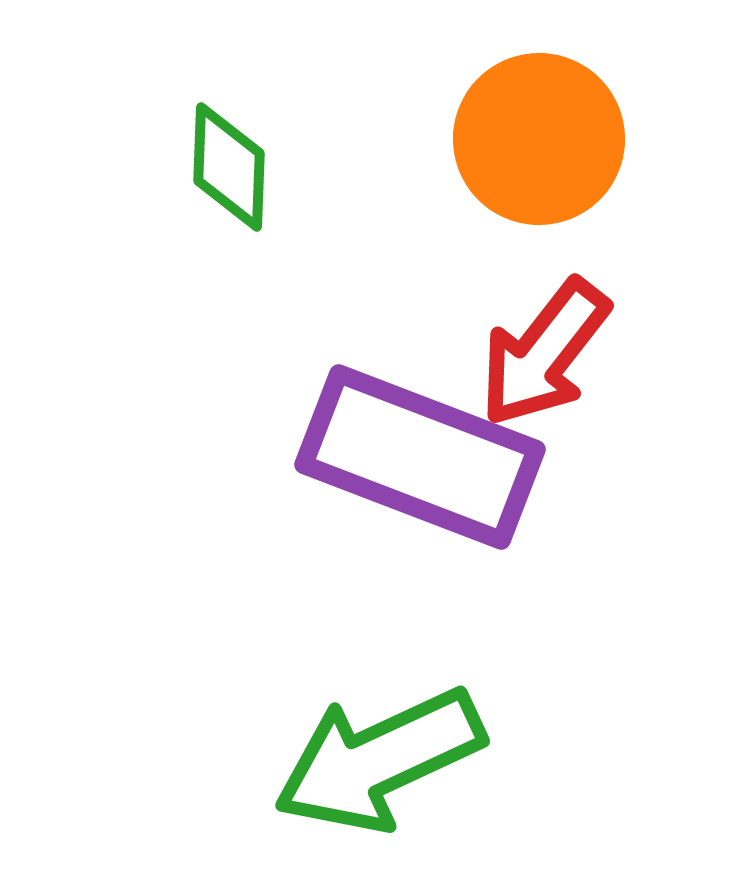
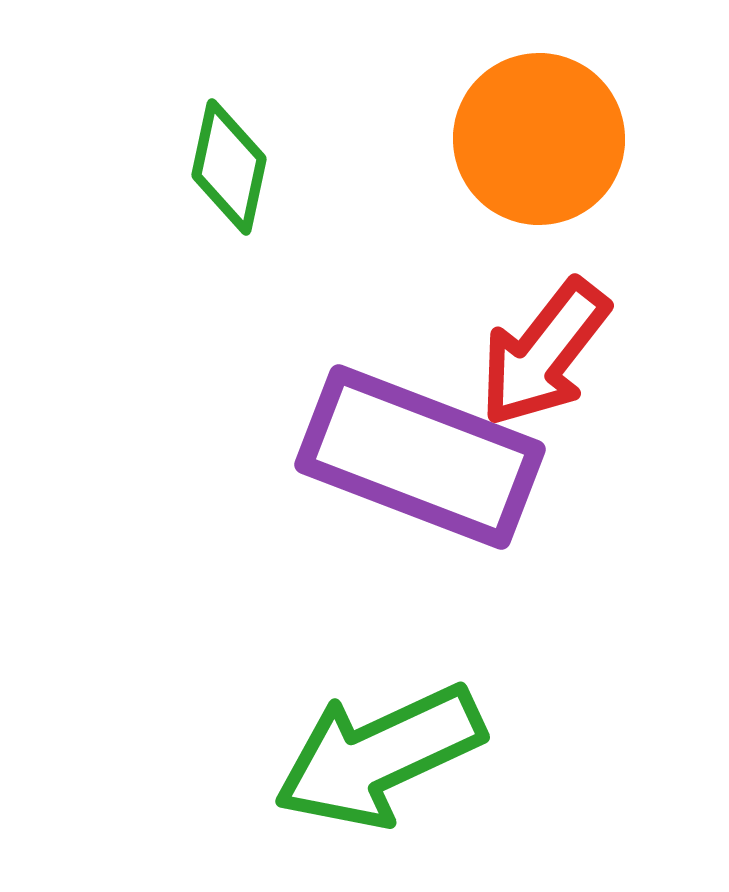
green diamond: rotated 10 degrees clockwise
green arrow: moved 4 px up
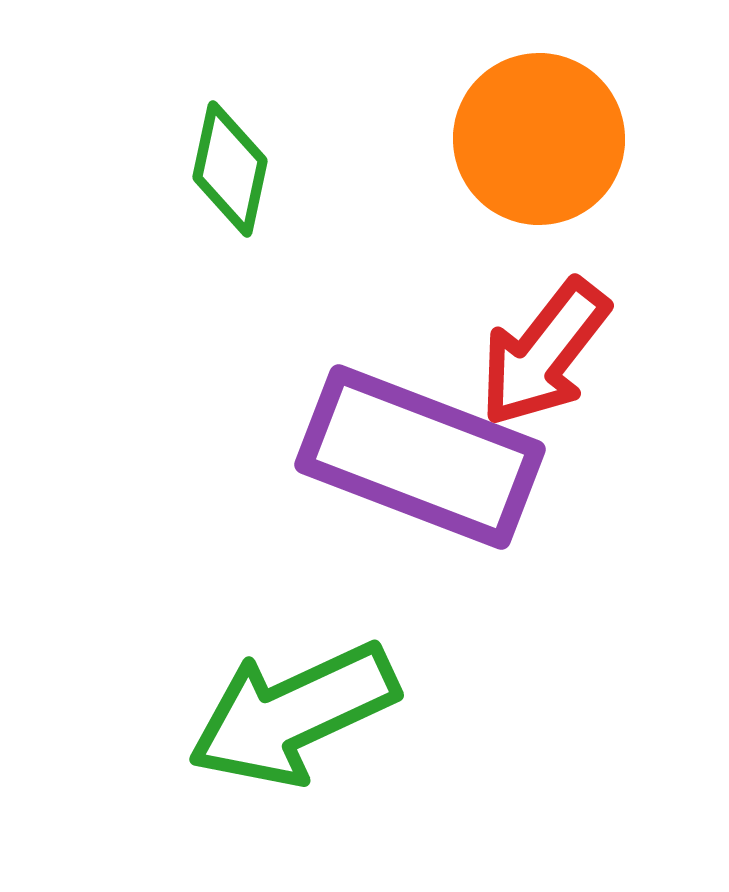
green diamond: moved 1 px right, 2 px down
green arrow: moved 86 px left, 42 px up
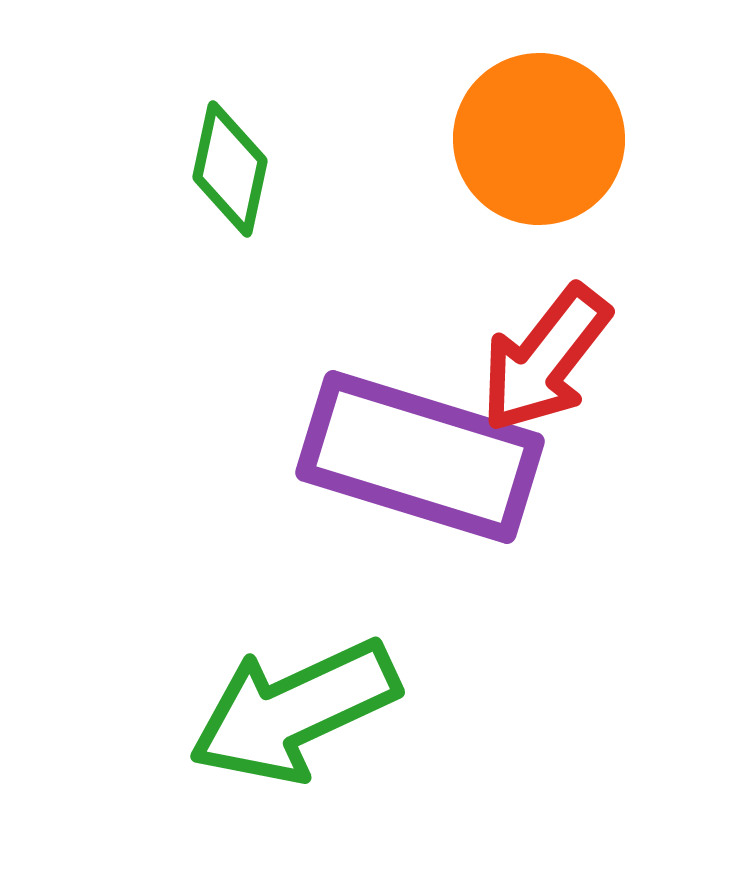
red arrow: moved 1 px right, 6 px down
purple rectangle: rotated 4 degrees counterclockwise
green arrow: moved 1 px right, 3 px up
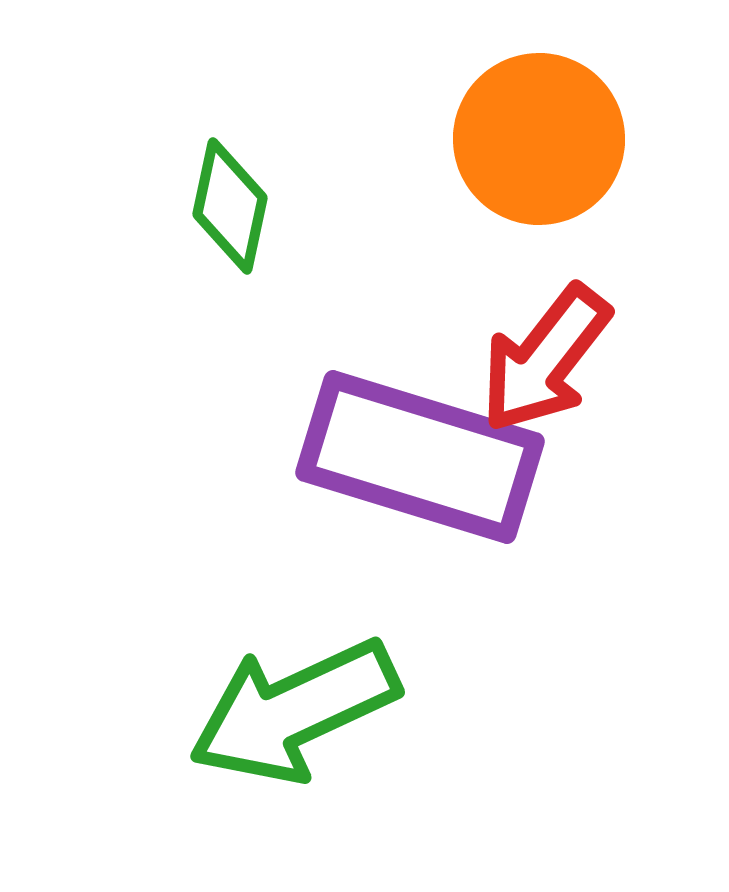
green diamond: moved 37 px down
